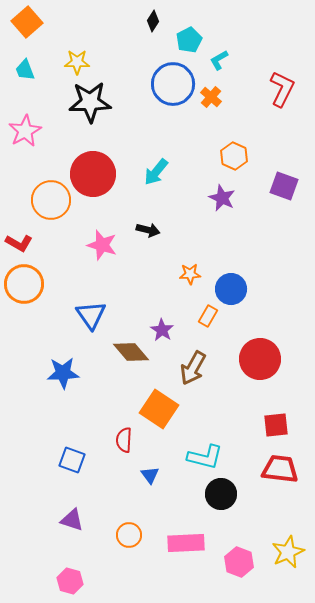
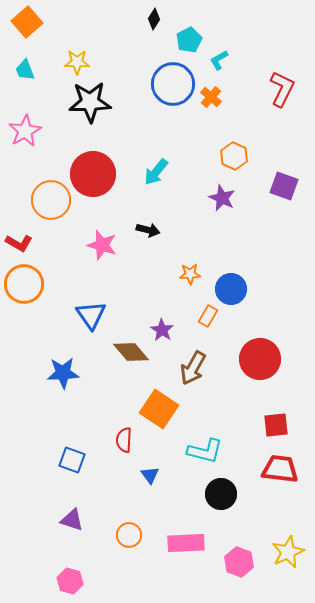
black diamond at (153, 21): moved 1 px right, 2 px up
cyan L-shape at (205, 457): moved 6 px up
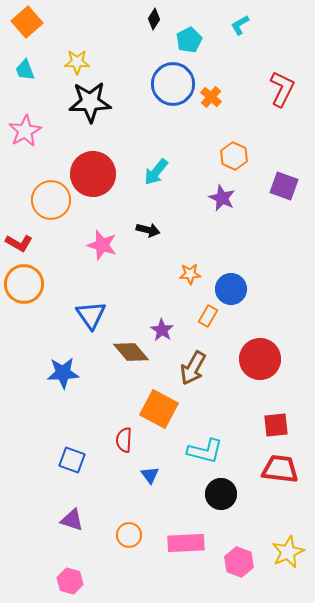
cyan L-shape at (219, 60): moved 21 px right, 35 px up
orange square at (159, 409): rotated 6 degrees counterclockwise
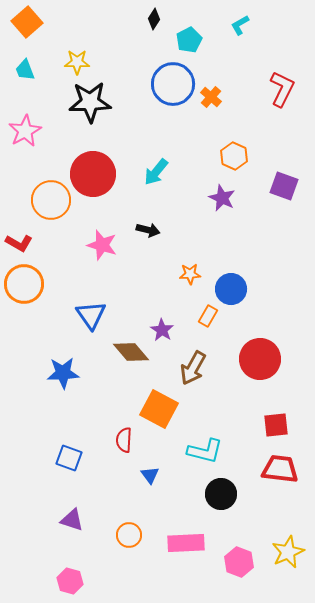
blue square at (72, 460): moved 3 px left, 2 px up
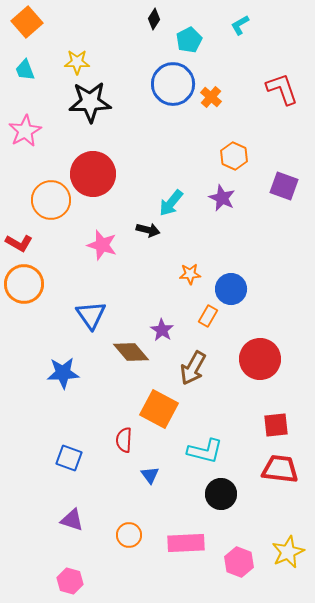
red L-shape at (282, 89): rotated 45 degrees counterclockwise
cyan arrow at (156, 172): moved 15 px right, 31 px down
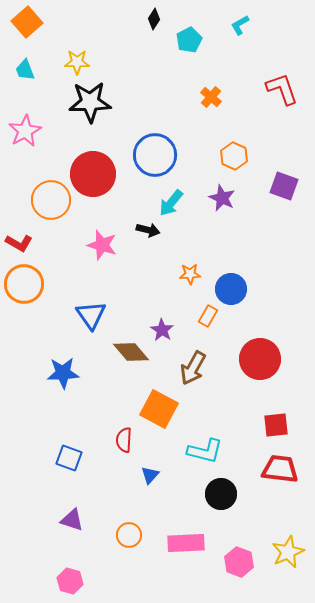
blue circle at (173, 84): moved 18 px left, 71 px down
blue triangle at (150, 475): rotated 18 degrees clockwise
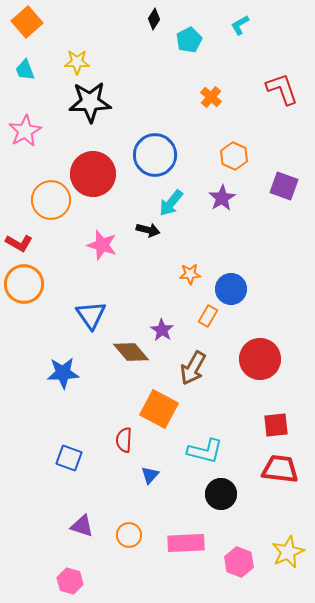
purple star at (222, 198): rotated 16 degrees clockwise
purple triangle at (72, 520): moved 10 px right, 6 px down
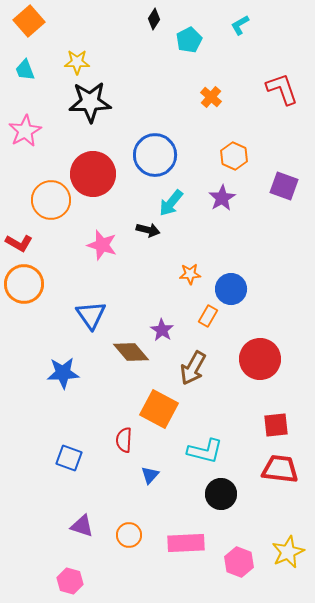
orange square at (27, 22): moved 2 px right, 1 px up
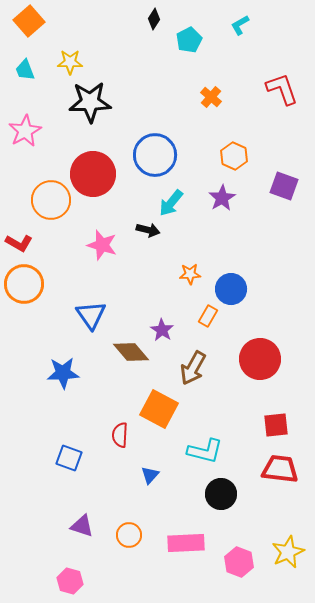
yellow star at (77, 62): moved 7 px left
red semicircle at (124, 440): moved 4 px left, 5 px up
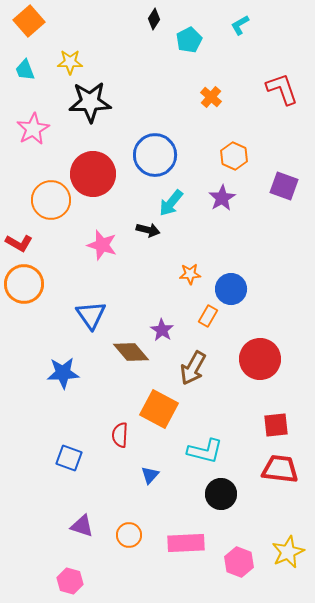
pink star at (25, 131): moved 8 px right, 2 px up
